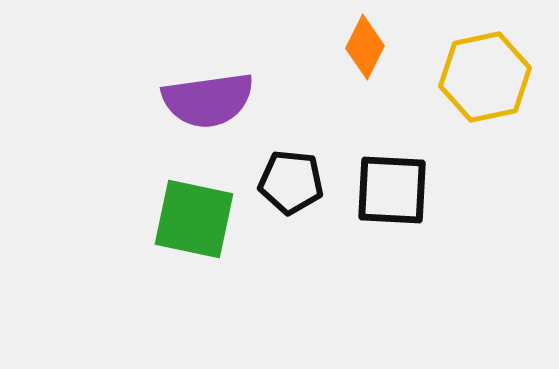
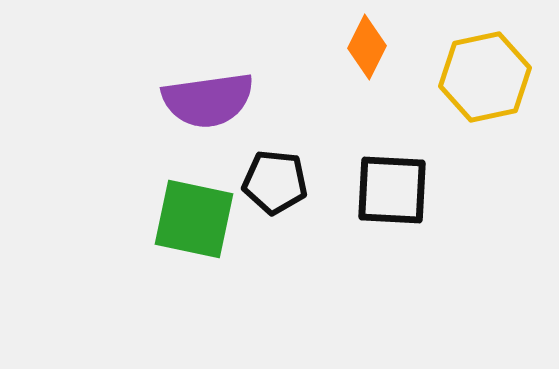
orange diamond: moved 2 px right
black pentagon: moved 16 px left
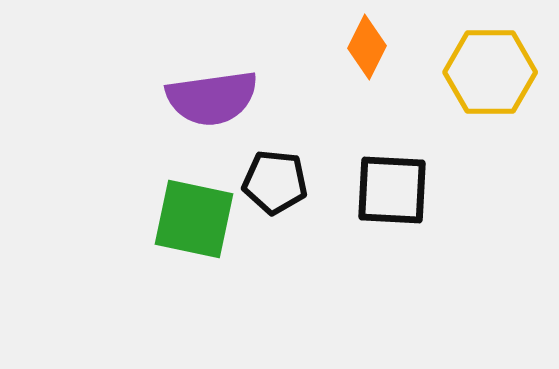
yellow hexagon: moved 5 px right, 5 px up; rotated 12 degrees clockwise
purple semicircle: moved 4 px right, 2 px up
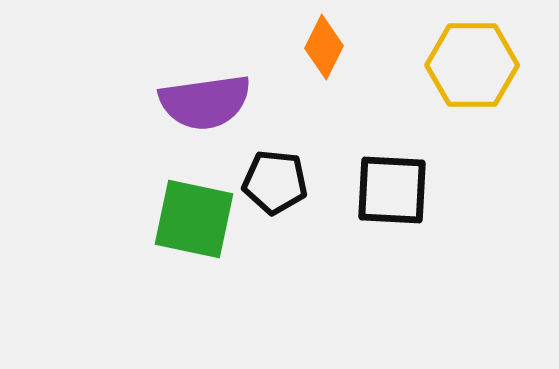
orange diamond: moved 43 px left
yellow hexagon: moved 18 px left, 7 px up
purple semicircle: moved 7 px left, 4 px down
